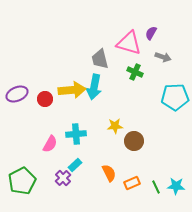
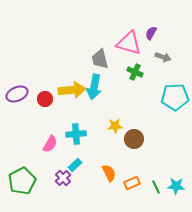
brown circle: moved 2 px up
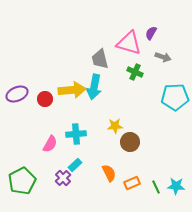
brown circle: moved 4 px left, 3 px down
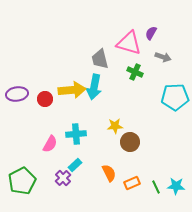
purple ellipse: rotated 15 degrees clockwise
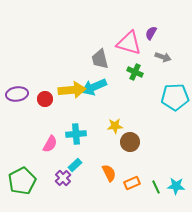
cyan arrow: rotated 55 degrees clockwise
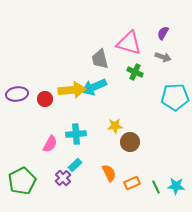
purple semicircle: moved 12 px right
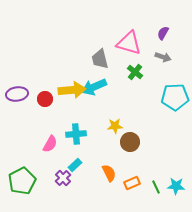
green cross: rotated 14 degrees clockwise
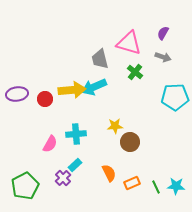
green pentagon: moved 3 px right, 5 px down
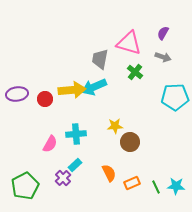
gray trapezoid: rotated 25 degrees clockwise
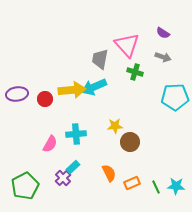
purple semicircle: rotated 88 degrees counterclockwise
pink triangle: moved 2 px left, 2 px down; rotated 32 degrees clockwise
green cross: rotated 21 degrees counterclockwise
cyan rectangle: moved 2 px left, 2 px down
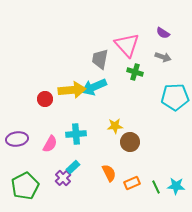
purple ellipse: moved 45 px down
